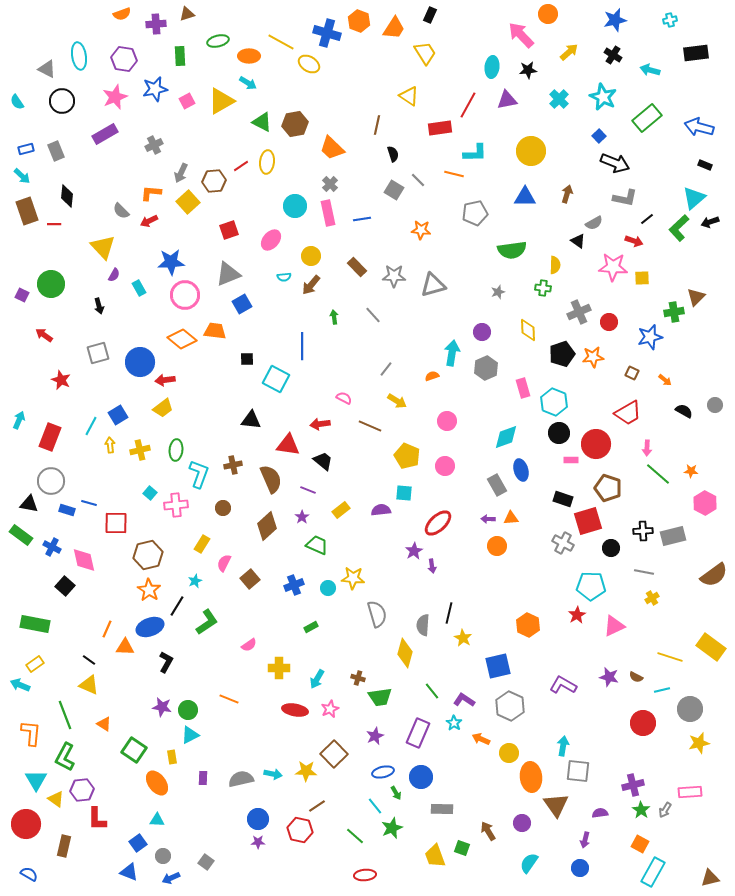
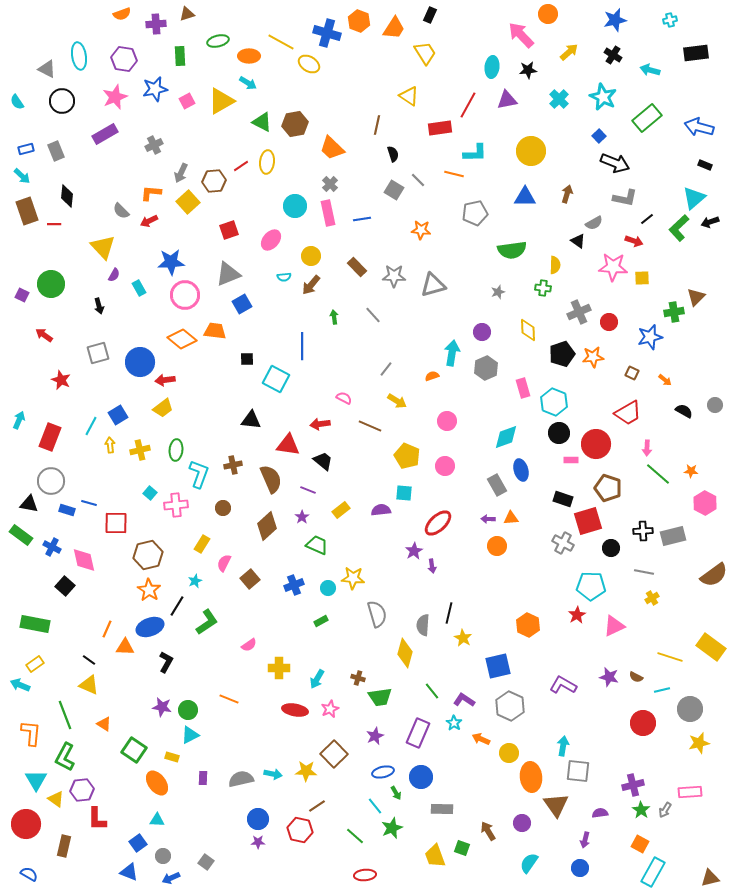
green rectangle at (311, 627): moved 10 px right, 6 px up
yellow rectangle at (172, 757): rotated 64 degrees counterclockwise
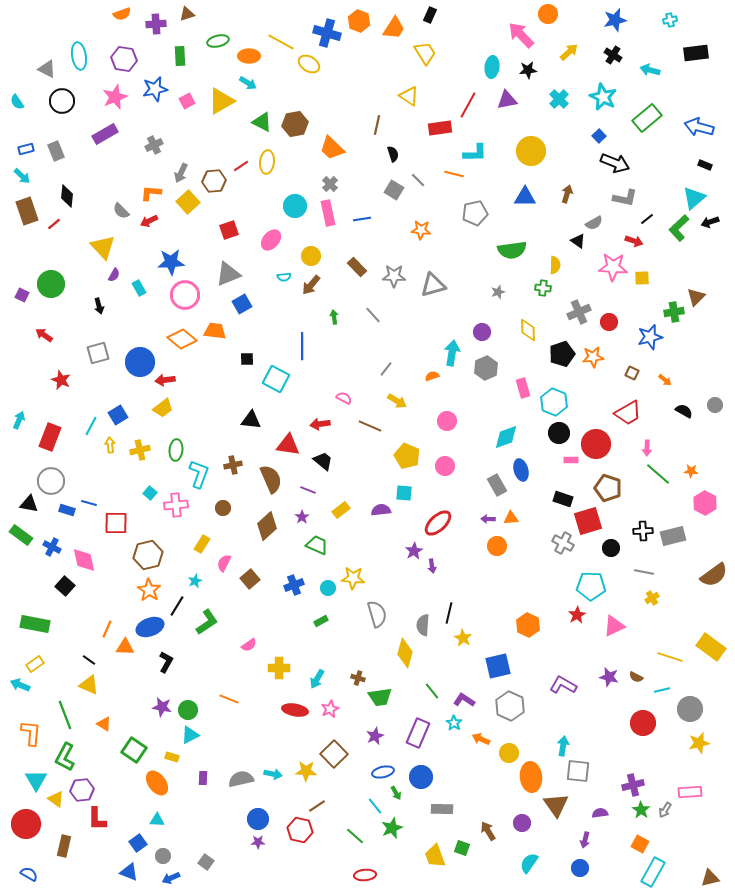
red line at (54, 224): rotated 40 degrees counterclockwise
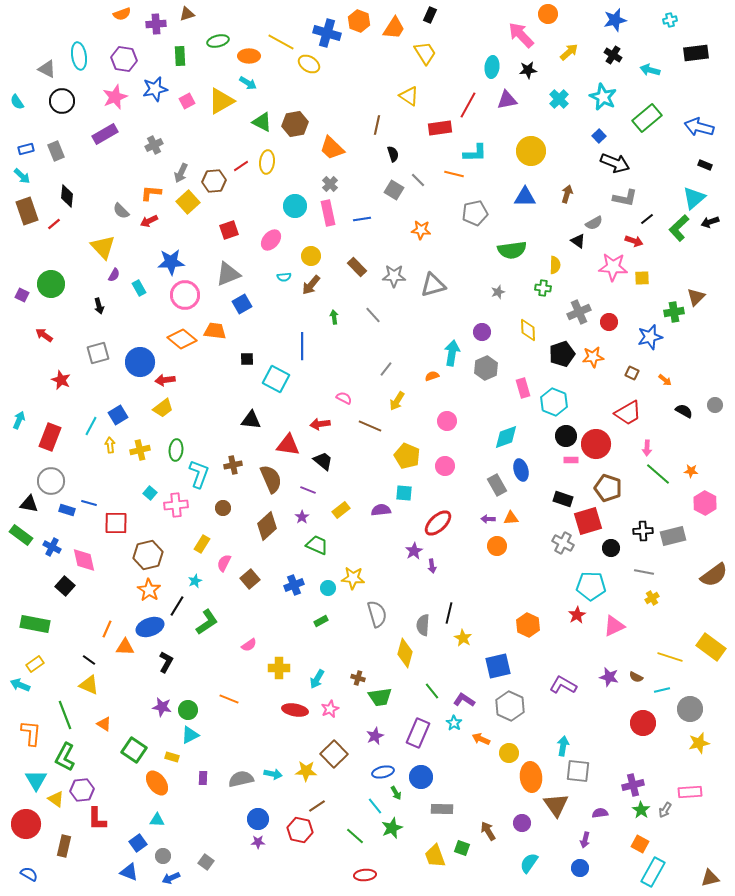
yellow arrow at (397, 401): rotated 90 degrees clockwise
black circle at (559, 433): moved 7 px right, 3 px down
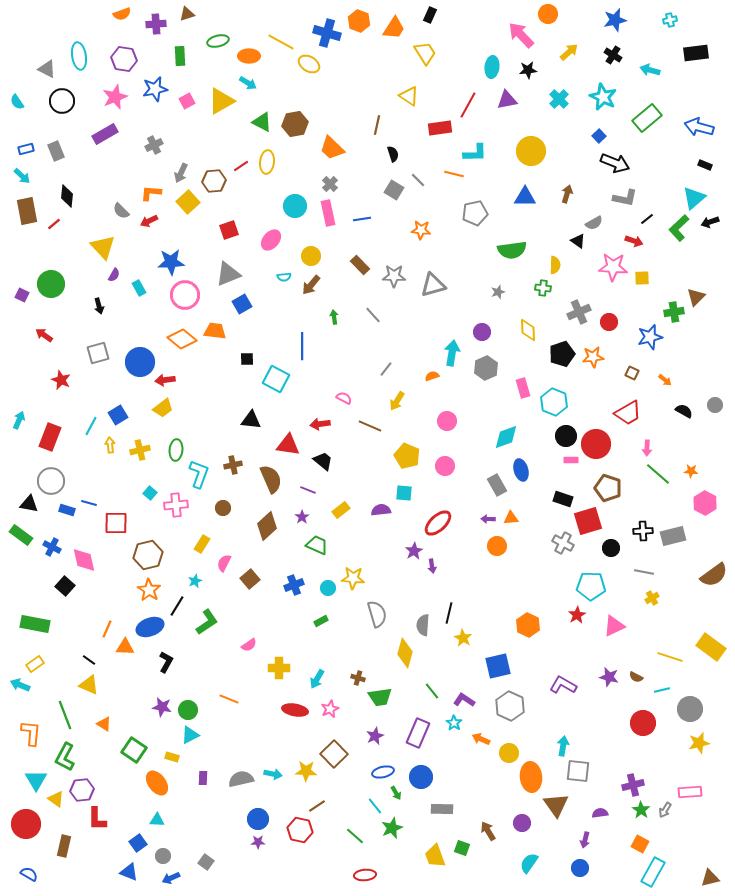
brown rectangle at (27, 211): rotated 8 degrees clockwise
brown rectangle at (357, 267): moved 3 px right, 2 px up
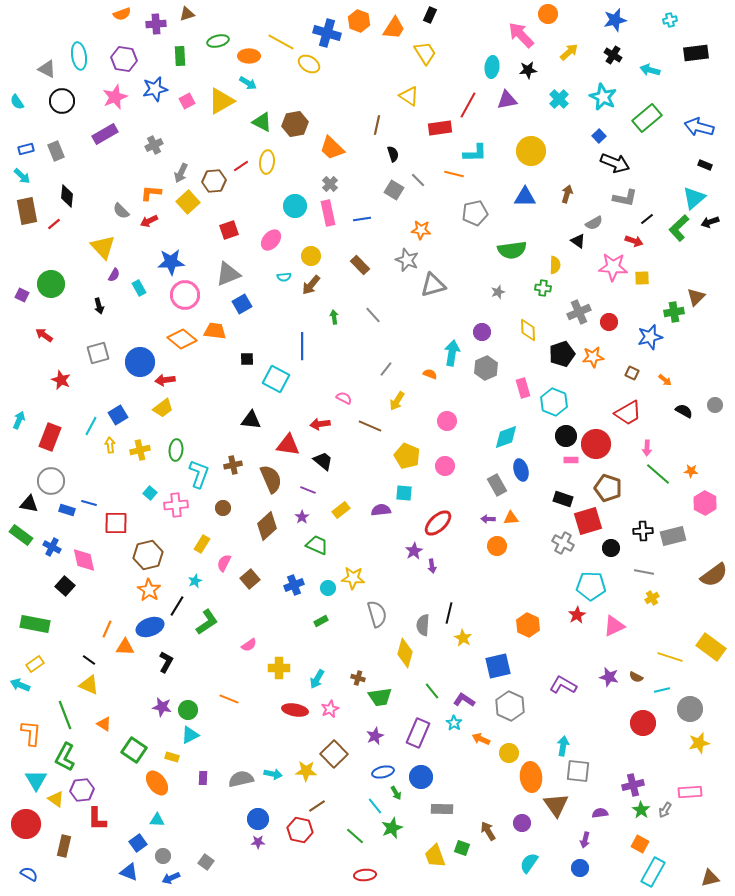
gray star at (394, 276): moved 13 px right, 16 px up; rotated 20 degrees clockwise
orange semicircle at (432, 376): moved 2 px left, 2 px up; rotated 40 degrees clockwise
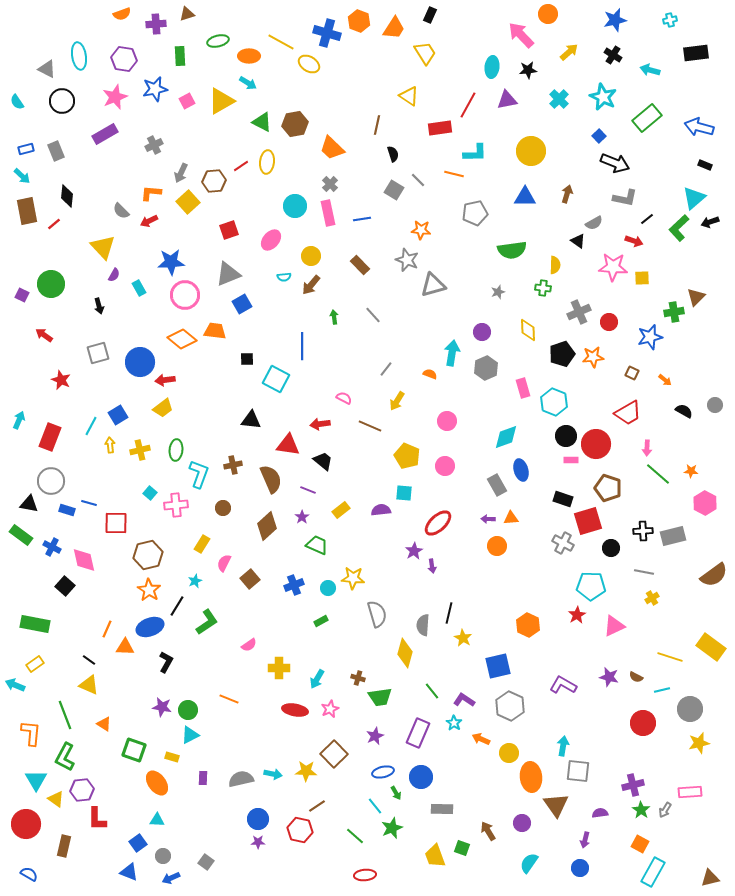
cyan arrow at (20, 685): moved 5 px left
green square at (134, 750): rotated 15 degrees counterclockwise
